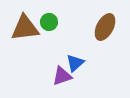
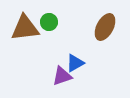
blue triangle: rotated 12 degrees clockwise
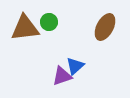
blue triangle: moved 3 px down; rotated 12 degrees counterclockwise
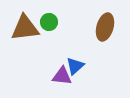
brown ellipse: rotated 12 degrees counterclockwise
purple triangle: rotated 25 degrees clockwise
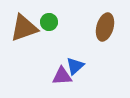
brown triangle: moved 1 px left; rotated 12 degrees counterclockwise
purple triangle: rotated 10 degrees counterclockwise
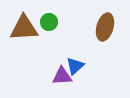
brown triangle: rotated 16 degrees clockwise
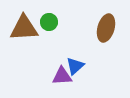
brown ellipse: moved 1 px right, 1 px down
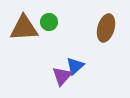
purple triangle: rotated 45 degrees counterclockwise
